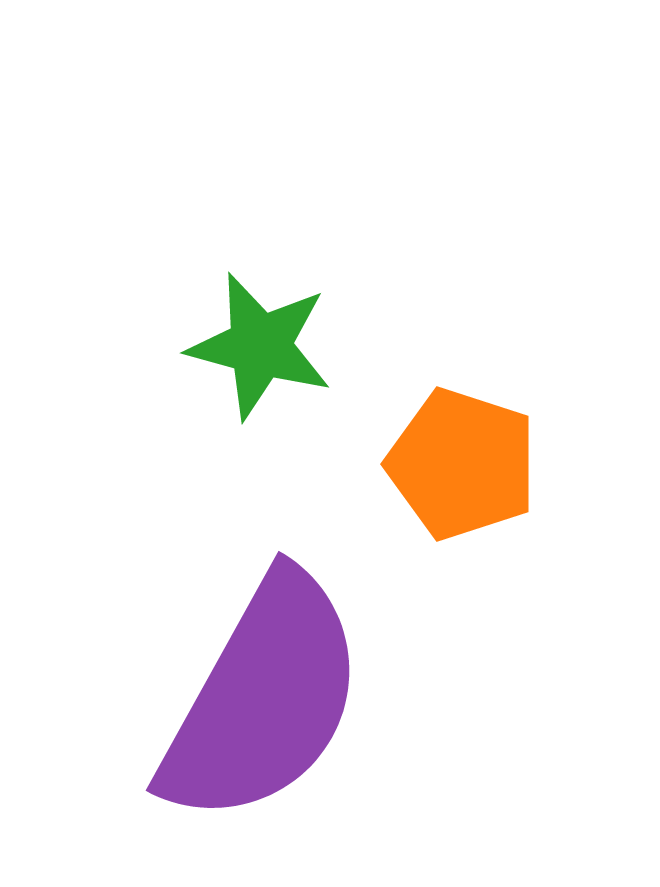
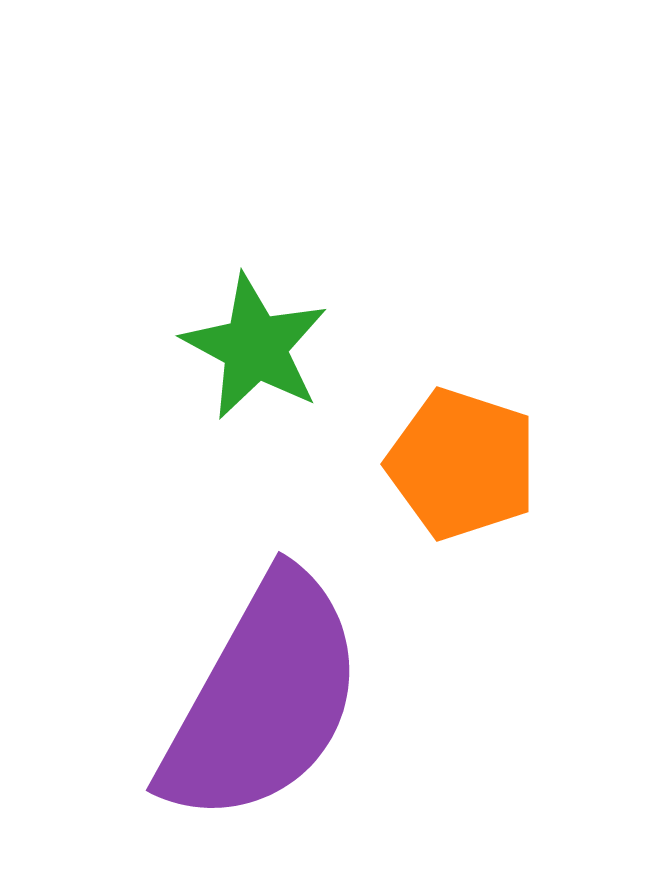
green star: moved 5 px left, 1 px down; rotated 13 degrees clockwise
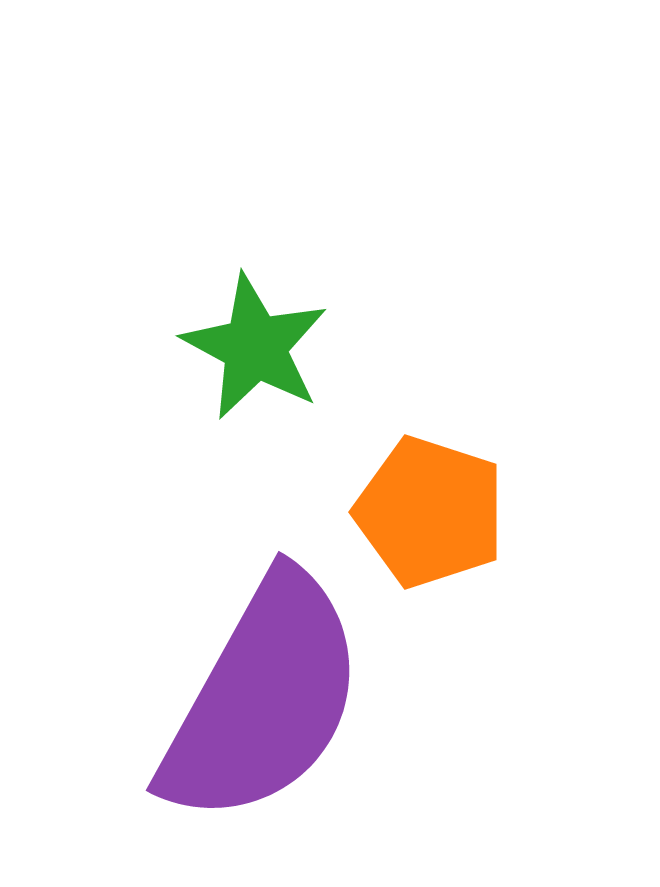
orange pentagon: moved 32 px left, 48 px down
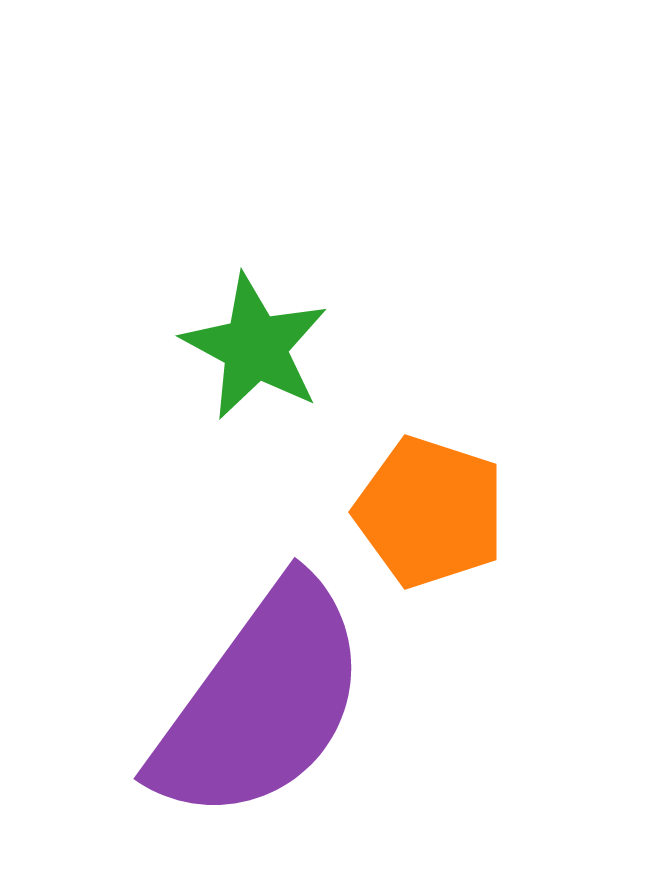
purple semicircle: moved 2 px left, 3 px down; rotated 7 degrees clockwise
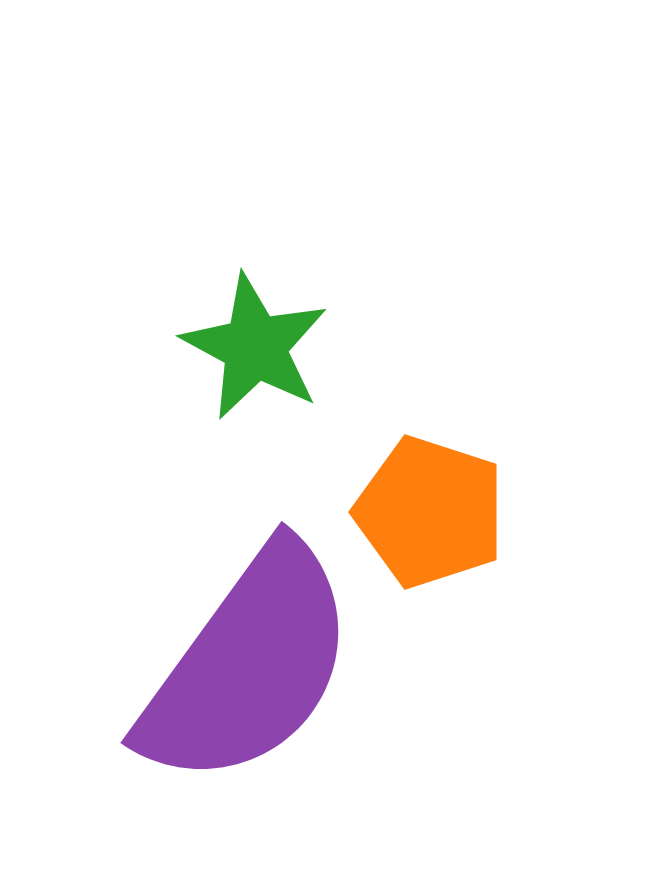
purple semicircle: moved 13 px left, 36 px up
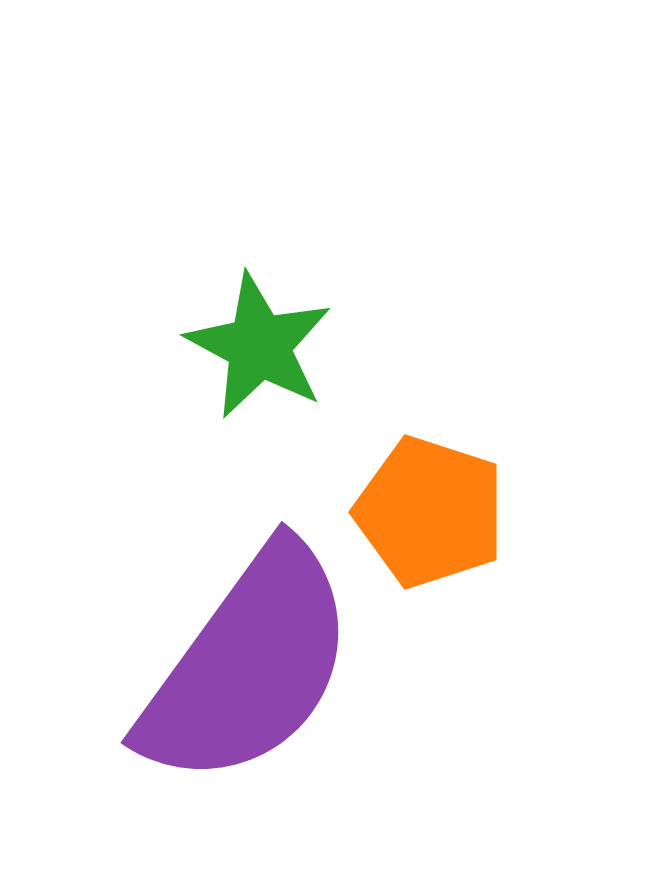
green star: moved 4 px right, 1 px up
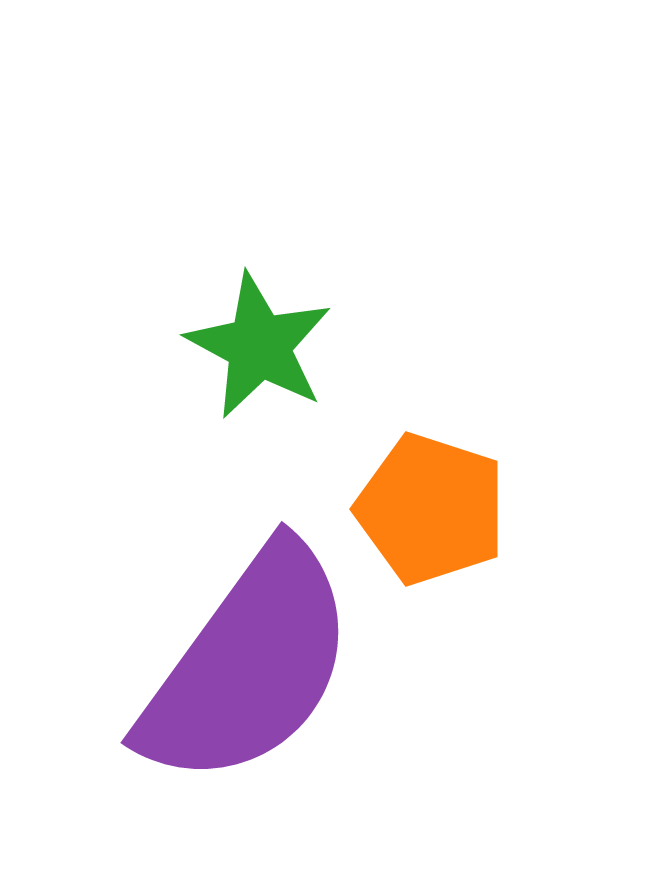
orange pentagon: moved 1 px right, 3 px up
